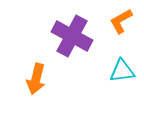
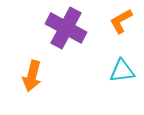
purple cross: moved 6 px left, 8 px up
orange arrow: moved 4 px left, 3 px up
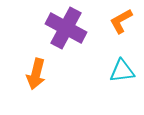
orange arrow: moved 4 px right, 2 px up
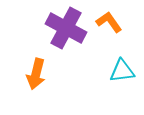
orange L-shape: moved 12 px left, 1 px down; rotated 84 degrees clockwise
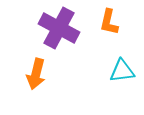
orange L-shape: rotated 132 degrees counterclockwise
purple cross: moved 7 px left
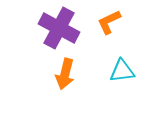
orange L-shape: rotated 52 degrees clockwise
orange arrow: moved 29 px right
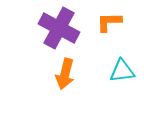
orange L-shape: rotated 24 degrees clockwise
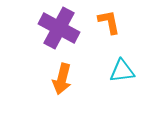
orange L-shape: rotated 80 degrees clockwise
orange arrow: moved 3 px left, 5 px down
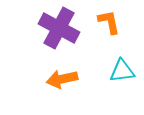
orange arrow: rotated 64 degrees clockwise
